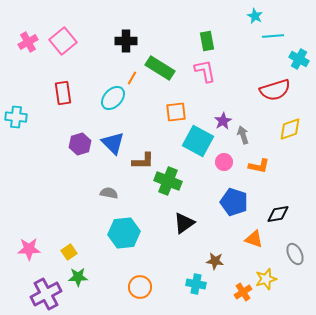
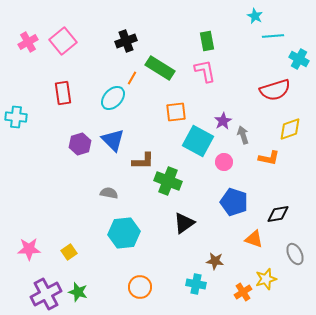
black cross at (126, 41): rotated 20 degrees counterclockwise
blue triangle at (113, 143): moved 3 px up
orange L-shape at (259, 166): moved 10 px right, 8 px up
green star at (78, 277): moved 15 px down; rotated 18 degrees clockwise
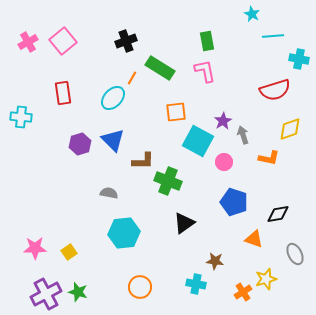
cyan star at (255, 16): moved 3 px left, 2 px up
cyan cross at (299, 59): rotated 18 degrees counterclockwise
cyan cross at (16, 117): moved 5 px right
pink star at (29, 249): moved 6 px right, 1 px up
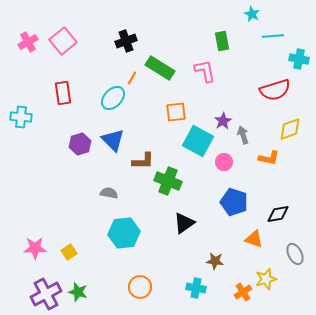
green rectangle at (207, 41): moved 15 px right
cyan cross at (196, 284): moved 4 px down
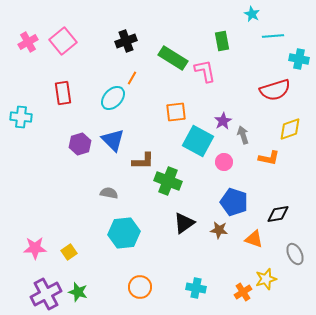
green rectangle at (160, 68): moved 13 px right, 10 px up
brown star at (215, 261): moved 4 px right, 31 px up
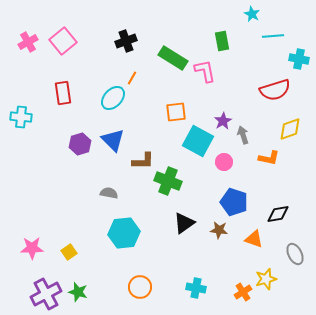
pink star at (35, 248): moved 3 px left
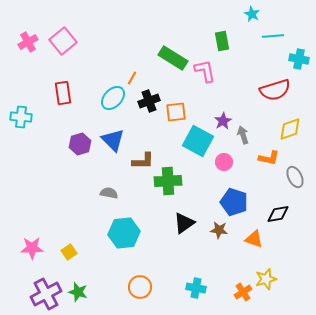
black cross at (126, 41): moved 23 px right, 60 px down
green cross at (168, 181): rotated 24 degrees counterclockwise
gray ellipse at (295, 254): moved 77 px up
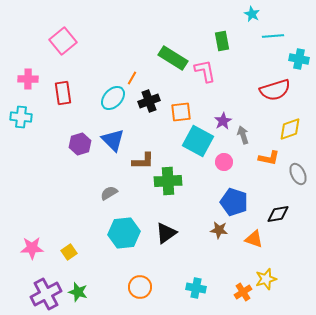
pink cross at (28, 42): moved 37 px down; rotated 30 degrees clockwise
orange square at (176, 112): moved 5 px right
gray ellipse at (295, 177): moved 3 px right, 3 px up
gray semicircle at (109, 193): rotated 42 degrees counterclockwise
black triangle at (184, 223): moved 18 px left, 10 px down
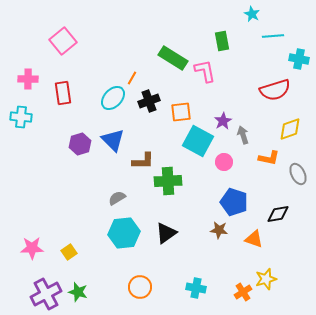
gray semicircle at (109, 193): moved 8 px right, 5 px down
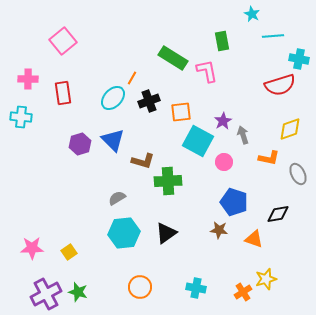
pink L-shape at (205, 71): moved 2 px right
red semicircle at (275, 90): moved 5 px right, 5 px up
brown L-shape at (143, 161): rotated 15 degrees clockwise
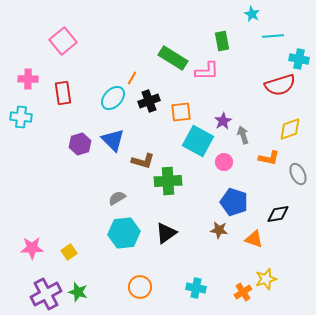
pink L-shape at (207, 71): rotated 100 degrees clockwise
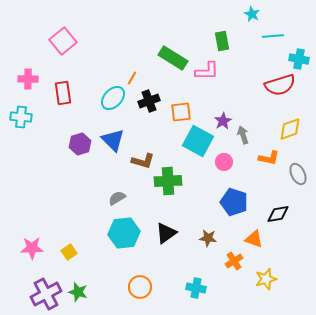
brown star at (219, 230): moved 11 px left, 8 px down
orange cross at (243, 292): moved 9 px left, 31 px up
